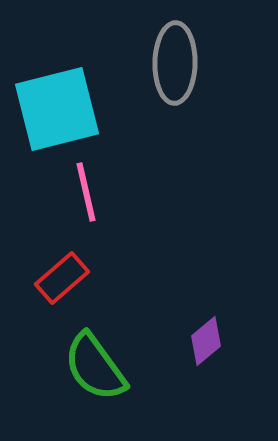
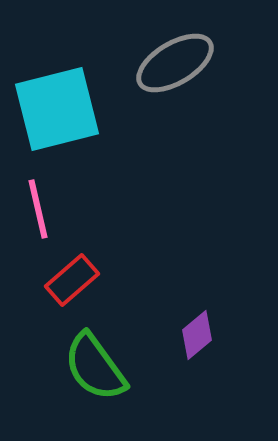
gray ellipse: rotated 58 degrees clockwise
pink line: moved 48 px left, 17 px down
red rectangle: moved 10 px right, 2 px down
purple diamond: moved 9 px left, 6 px up
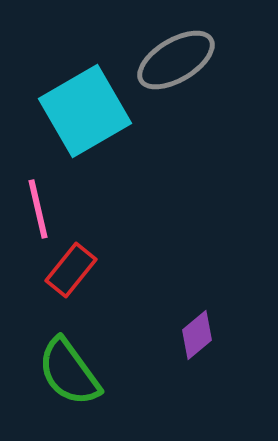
gray ellipse: moved 1 px right, 3 px up
cyan square: moved 28 px right, 2 px down; rotated 16 degrees counterclockwise
red rectangle: moved 1 px left, 10 px up; rotated 10 degrees counterclockwise
green semicircle: moved 26 px left, 5 px down
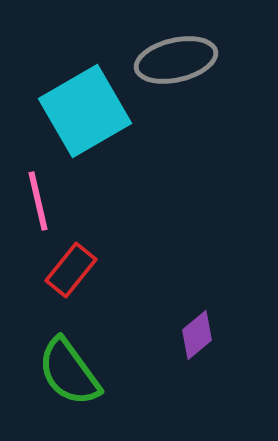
gray ellipse: rotated 18 degrees clockwise
pink line: moved 8 px up
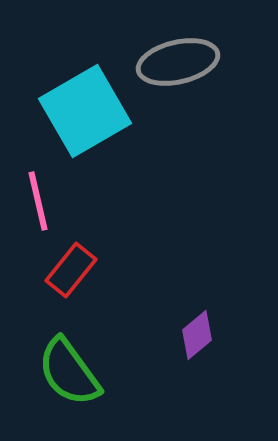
gray ellipse: moved 2 px right, 2 px down
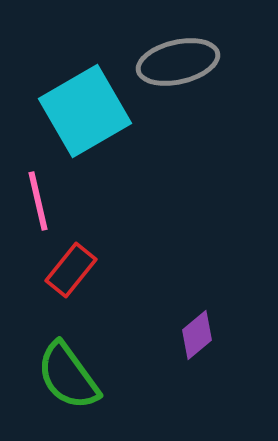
green semicircle: moved 1 px left, 4 px down
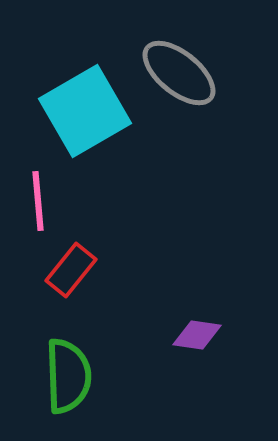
gray ellipse: moved 1 px right, 11 px down; rotated 52 degrees clockwise
pink line: rotated 8 degrees clockwise
purple diamond: rotated 48 degrees clockwise
green semicircle: rotated 146 degrees counterclockwise
